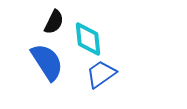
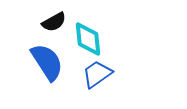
black semicircle: rotated 35 degrees clockwise
blue trapezoid: moved 4 px left
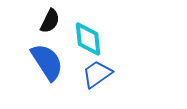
black semicircle: moved 4 px left, 1 px up; rotated 35 degrees counterclockwise
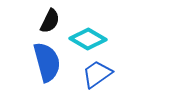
cyan diamond: rotated 54 degrees counterclockwise
blue semicircle: rotated 18 degrees clockwise
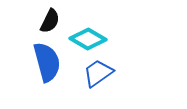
blue trapezoid: moved 1 px right, 1 px up
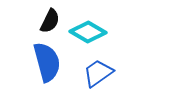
cyan diamond: moved 7 px up
